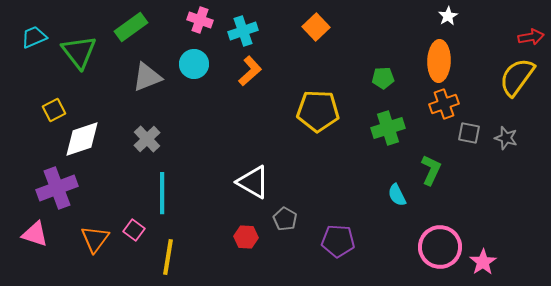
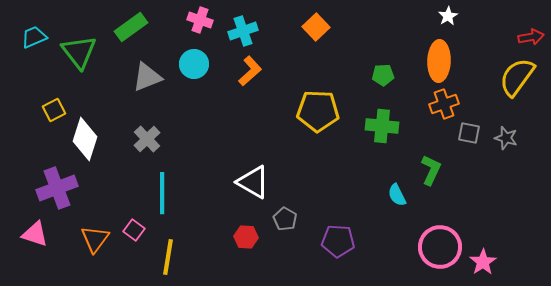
green pentagon: moved 3 px up
green cross: moved 6 px left, 2 px up; rotated 24 degrees clockwise
white diamond: moved 3 px right; rotated 54 degrees counterclockwise
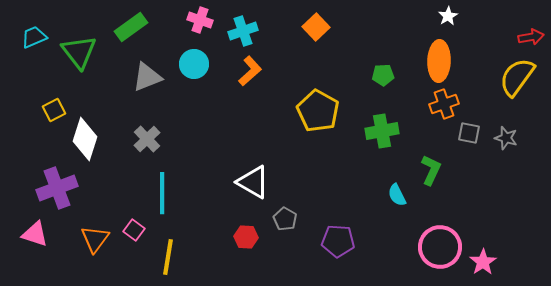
yellow pentagon: rotated 27 degrees clockwise
green cross: moved 5 px down; rotated 16 degrees counterclockwise
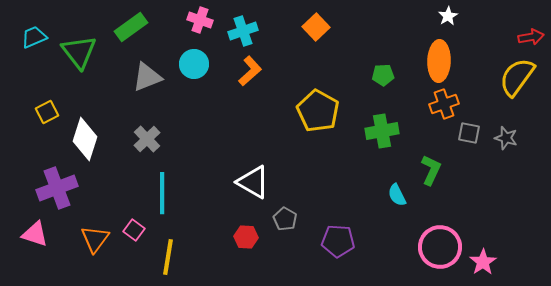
yellow square: moved 7 px left, 2 px down
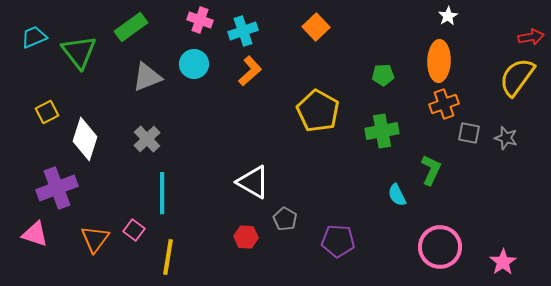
pink star: moved 20 px right
